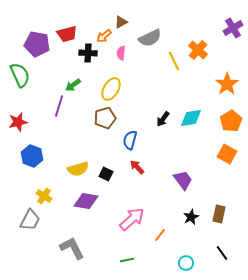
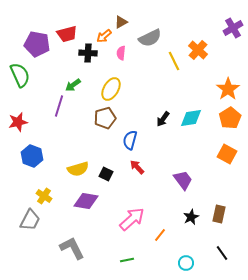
orange star: moved 1 px right, 5 px down
orange pentagon: moved 1 px left, 3 px up
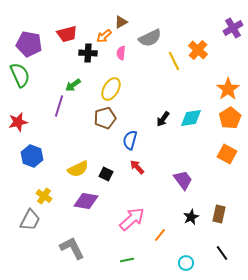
purple pentagon: moved 8 px left
yellow semicircle: rotated 10 degrees counterclockwise
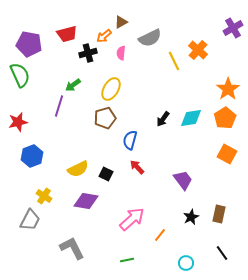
black cross: rotated 18 degrees counterclockwise
orange pentagon: moved 5 px left
blue hexagon: rotated 20 degrees clockwise
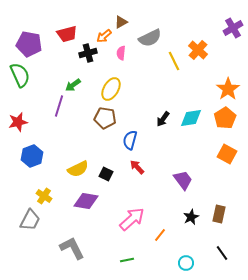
brown pentagon: rotated 25 degrees clockwise
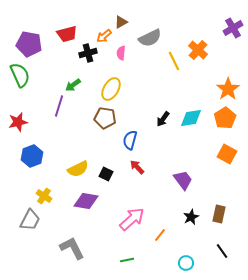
black line: moved 2 px up
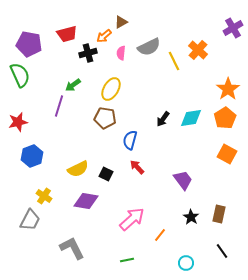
gray semicircle: moved 1 px left, 9 px down
black star: rotated 14 degrees counterclockwise
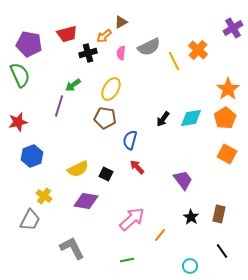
cyan circle: moved 4 px right, 3 px down
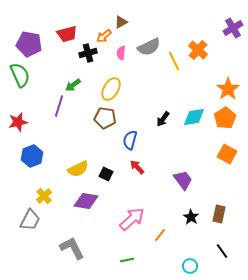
cyan diamond: moved 3 px right, 1 px up
yellow cross: rotated 14 degrees clockwise
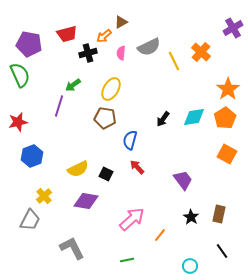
orange cross: moved 3 px right, 2 px down
